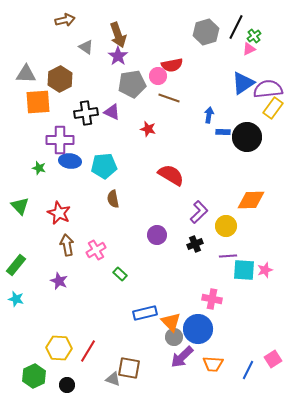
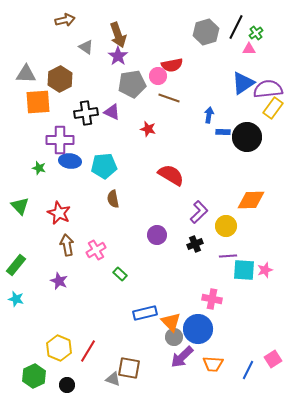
green cross at (254, 36): moved 2 px right, 3 px up
pink triangle at (249, 49): rotated 24 degrees clockwise
yellow hexagon at (59, 348): rotated 20 degrees clockwise
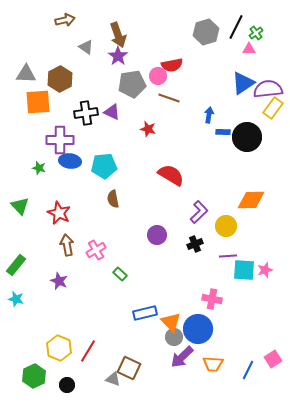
brown square at (129, 368): rotated 15 degrees clockwise
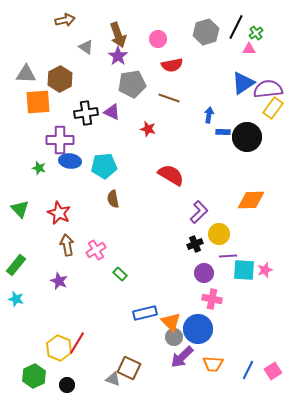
pink circle at (158, 76): moved 37 px up
green triangle at (20, 206): moved 3 px down
yellow circle at (226, 226): moved 7 px left, 8 px down
purple circle at (157, 235): moved 47 px right, 38 px down
red line at (88, 351): moved 11 px left, 8 px up
pink square at (273, 359): moved 12 px down
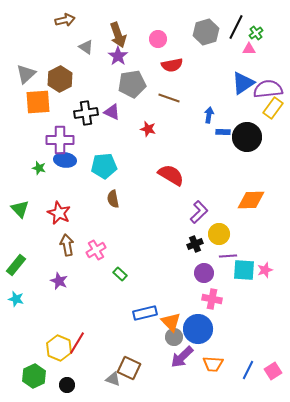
gray triangle at (26, 74): rotated 45 degrees counterclockwise
blue ellipse at (70, 161): moved 5 px left, 1 px up
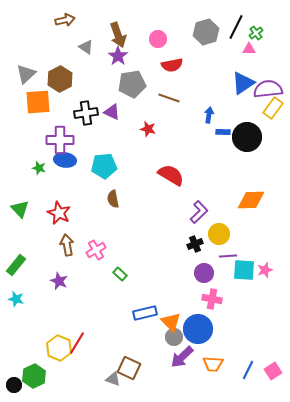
black circle at (67, 385): moved 53 px left
